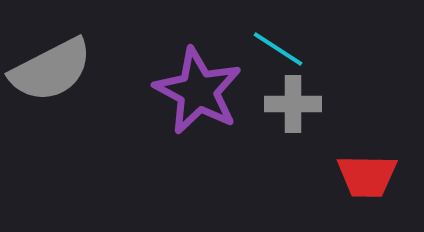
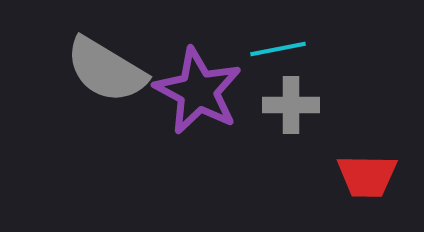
cyan line: rotated 44 degrees counterclockwise
gray semicircle: moved 55 px right; rotated 58 degrees clockwise
gray cross: moved 2 px left, 1 px down
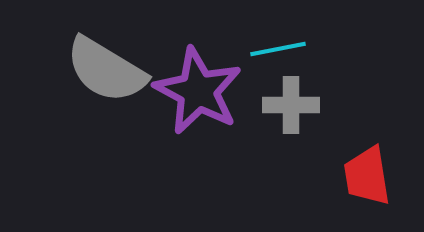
red trapezoid: rotated 80 degrees clockwise
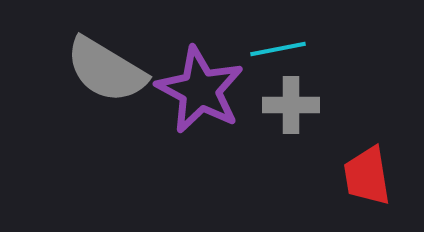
purple star: moved 2 px right, 1 px up
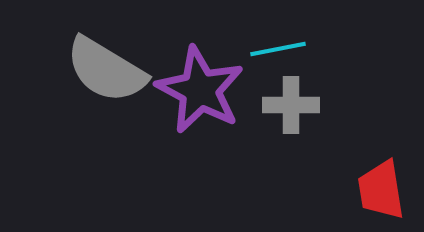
red trapezoid: moved 14 px right, 14 px down
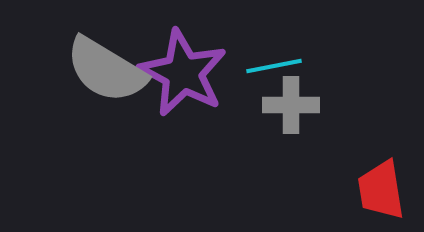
cyan line: moved 4 px left, 17 px down
purple star: moved 17 px left, 17 px up
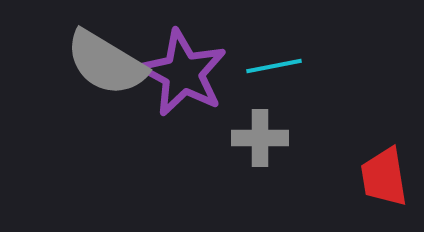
gray semicircle: moved 7 px up
gray cross: moved 31 px left, 33 px down
red trapezoid: moved 3 px right, 13 px up
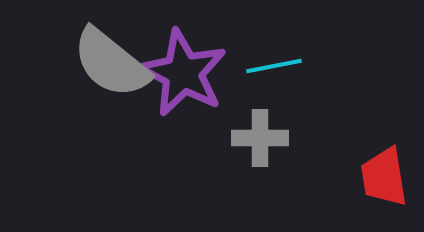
gray semicircle: moved 5 px right; rotated 8 degrees clockwise
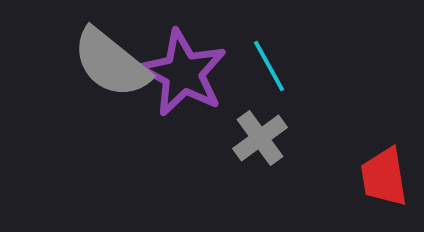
cyan line: moved 5 px left; rotated 72 degrees clockwise
gray cross: rotated 36 degrees counterclockwise
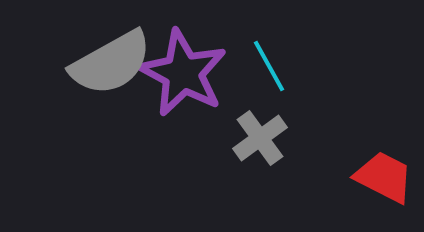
gray semicircle: rotated 68 degrees counterclockwise
red trapezoid: rotated 126 degrees clockwise
